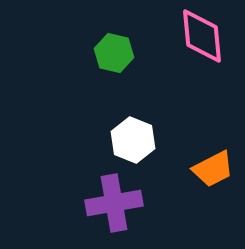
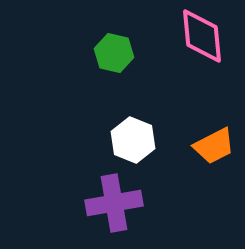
orange trapezoid: moved 1 px right, 23 px up
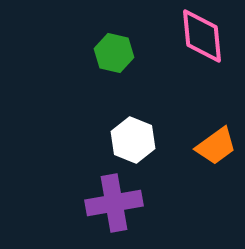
orange trapezoid: moved 2 px right; rotated 9 degrees counterclockwise
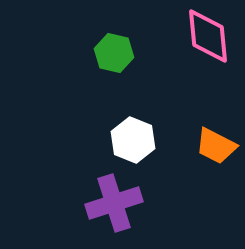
pink diamond: moved 6 px right
orange trapezoid: rotated 63 degrees clockwise
purple cross: rotated 8 degrees counterclockwise
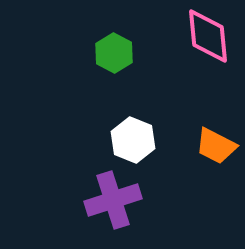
green hexagon: rotated 15 degrees clockwise
purple cross: moved 1 px left, 3 px up
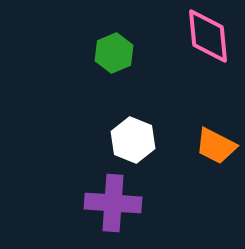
green hexagon: rotated 9 degrees clockwise
purple cross: moved 3 px down; rotated 22 degrees clockwise
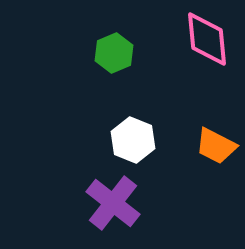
pink diamond: moved 1 px left, 3 px down
purple cross: rotated 34 degrees clockwise
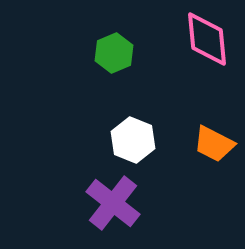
orange trapezoid: moved 2 px left, 2 px up
